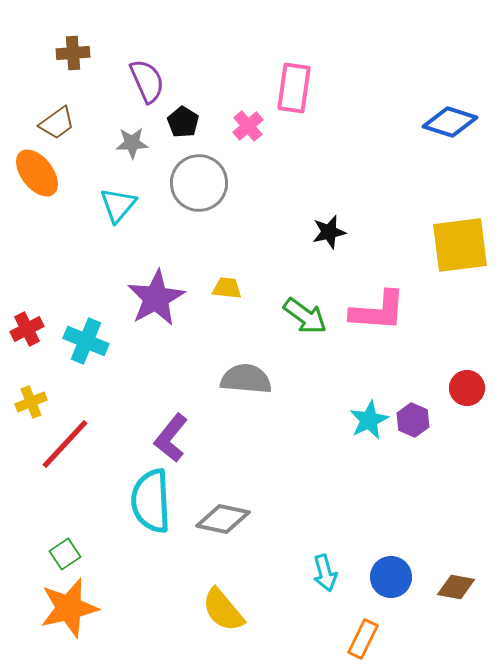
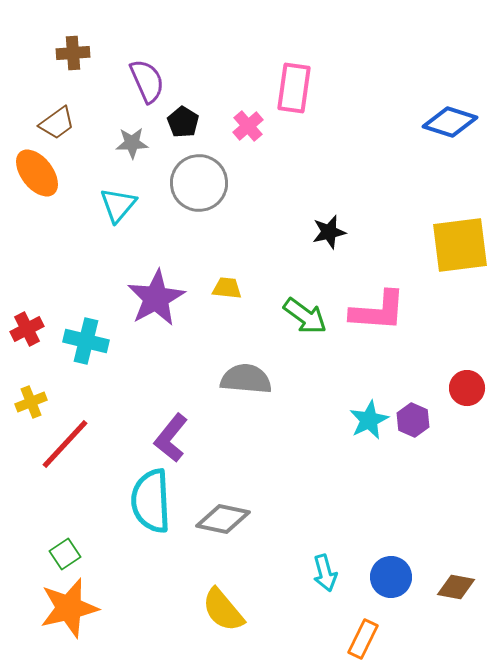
cyan cross: rotated 9 degrees counterclockwise
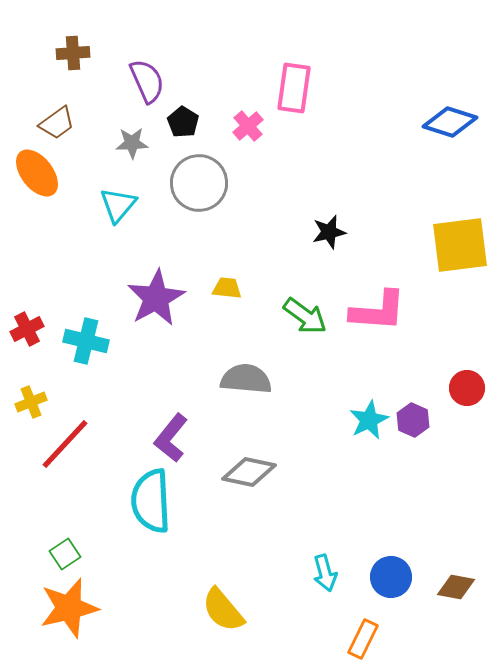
gray diamond: moved 26 px right, 47 px up
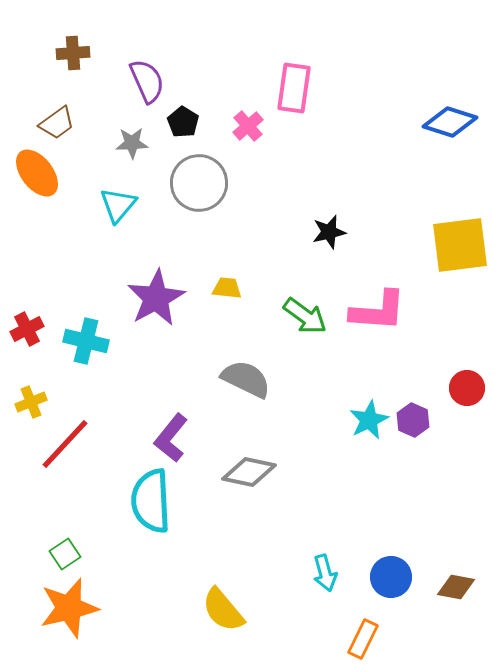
gray semicircle: rotated 21 degrees clockwise
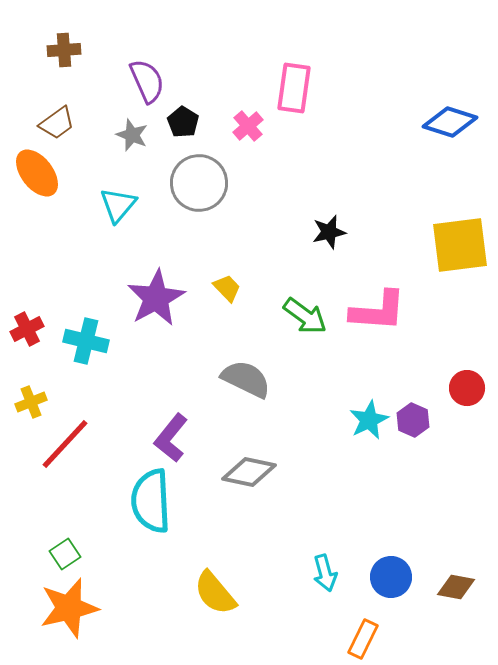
brown cross: moved 9 px left, 3 px up
gray star: moved 8 px up; rotated 24 degrees clockwise
yellow trapezoid: rotated 40 degrees clockwise
yellow semicircle: moved 8 px left, 17 px up
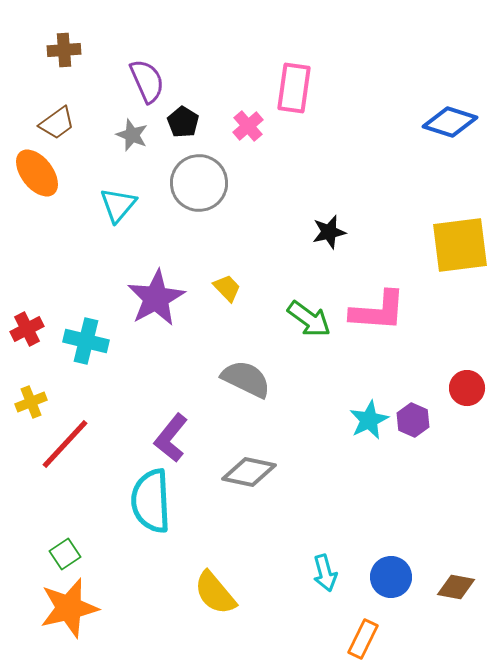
green arrow: moved 4 px right, 3 px down
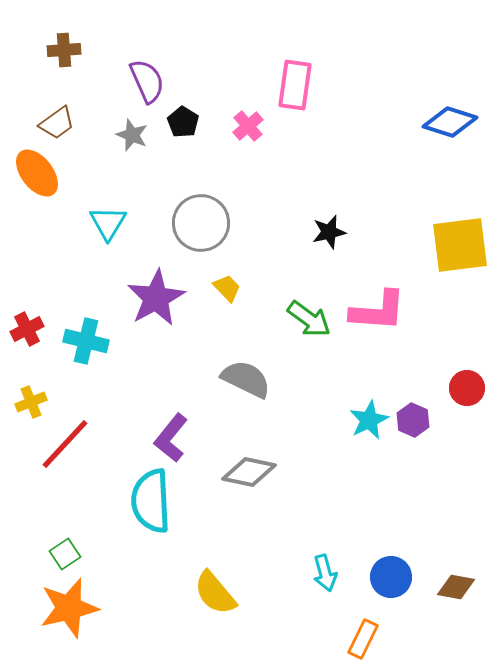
pink rectangle: moved 1 px right, 3 px up
gray circle: moved 2 px right, 40 px down
cyan triangle: moved 10 px left, 18 px down; rotated 9 degrees counterclockwise
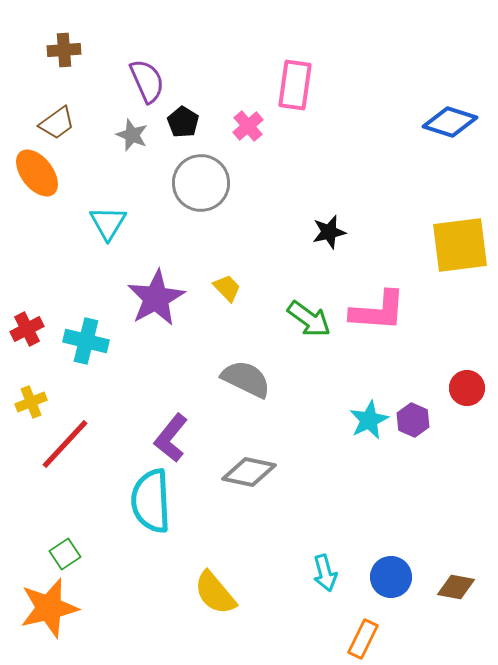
gray circle: moved 40 px up
orange star: moved 20 px left
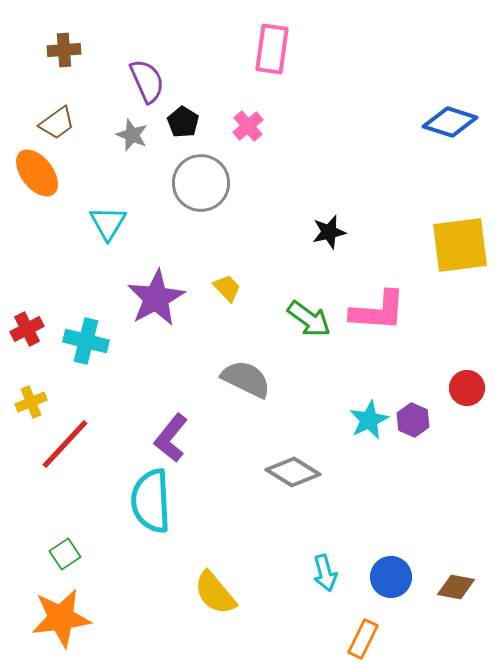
pink rectangle: moved 23 px left, 36 px up
gray diamond: moved 44 px right; rotated 20 degrees clockwise
orange star: moved 12 px right, 10 px down; rotated 6 degrees clockwise
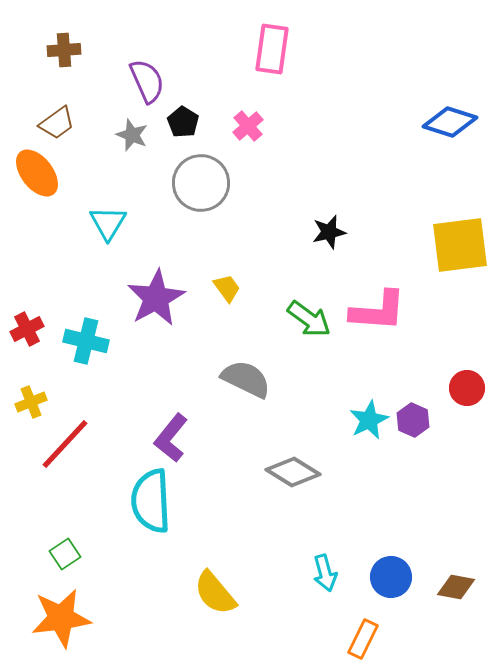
yellow trapezoid: rotated 8 degrees clockwise
